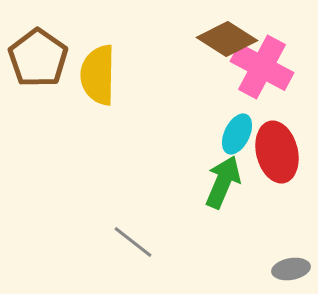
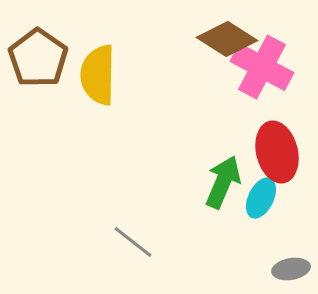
cyan ellipse: moved 24 px right, 64 px down
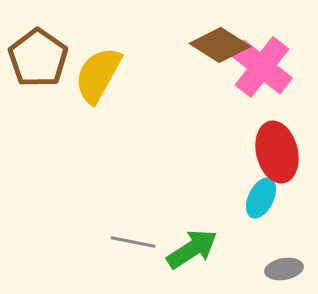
brown diamond: moved 7 px left, 6 px down
pink cross: rotated 10 degrees clockwise
yellow semicircle: rotated 28 degrees clockwise
green arrow: moved 31 px left, 67 px down; rotated 34 degrees clockwise
gray line: rotated 27 degrees counterclockwise
gray ellipse: moved 7 px left
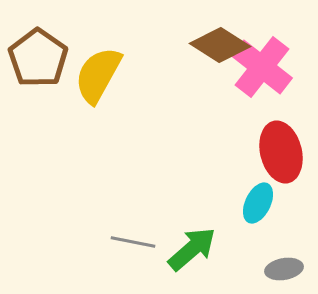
red ellipse: moved 4 px right
cyan ellipse: moved 3 px left, 5 px down
green arrow: rotated 8 degrees counterclockwise
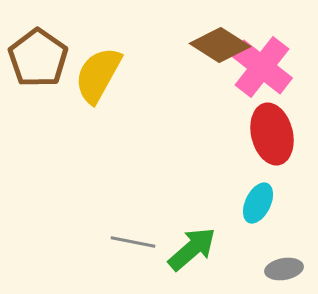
red ellipse: moved 9 px left, 18 px up
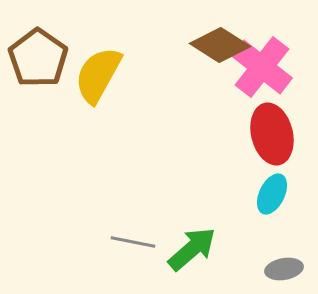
cyan ellipse: moved 14 px right, 9 px up
